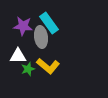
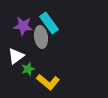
white triangle: moved 2 px left; rotated 36 degrees counterclockwise
yellow L-shape: moved 16 px down
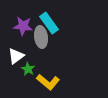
green star: rotated 24 degrees counterclockwise
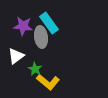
green star: moved 7 px right
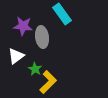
cyan rectangle: moved 13 px right, 9 px up
gray ellipse: moved 1 px right
yellow L-shape: rotated 85 degrees counterclockwise
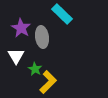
cyan rectangle: rotated 10 degrees counterclockwise
purple star: moved 2 px left, 2 px down; rotated 24 degrees clockwise
white triangle: rotated 24 degrees counterclockwise
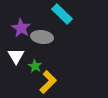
gray ellipse: rotated 75 degrees counterclockwise
green star: moved 3 px up
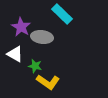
purple star: moved 1 px up
white triangle: moved 1 px left, 2 px up; rotated 30 degrees counterclockwise
green star: rotated 16 degrees counterclockwise
yellow L-shape: rotated 80 degrees clockwise
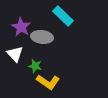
cyan rectangle: moved 1 px right, 2 px down
white triangle: rotated 18 degrees clockwise
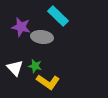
cyan rectangle: moved 5 px left
purple star: rotated 18 degrees counterclockwise
white triangle: moved 14 px down
